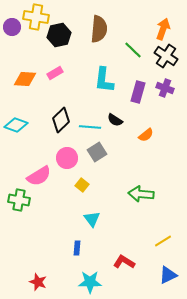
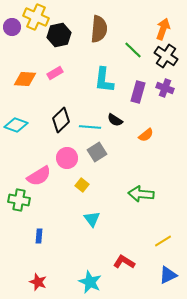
yellow cross: rotated 15 degrees clockwise
blue rectangle: moved 38 px left, 12 px up
cyan star: rotated 25 degrees clockwise
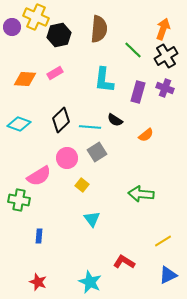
black cross: rotated 25 degrees clockwise
cyan diamond: moved 3 px right, 1 px up
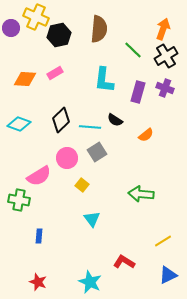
purple circle: moved 1 px left, 1 px down
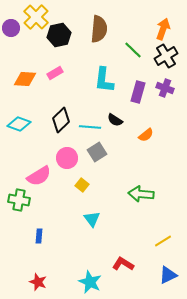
yellow cross: rotated 20 degrees clockwise
red L-shape: moved 1 px left, 2 px down
